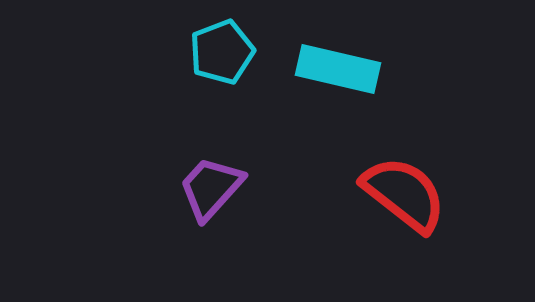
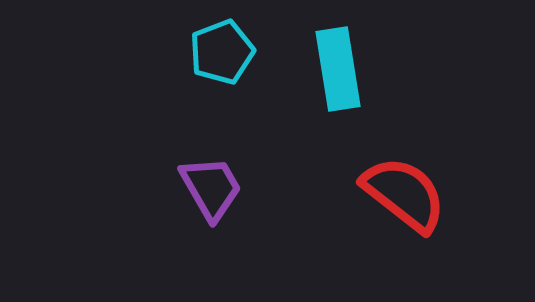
cyan rectangle: rotated 68 degrees clockwise
purple trapezoid: rotated 108 degrees clockwise
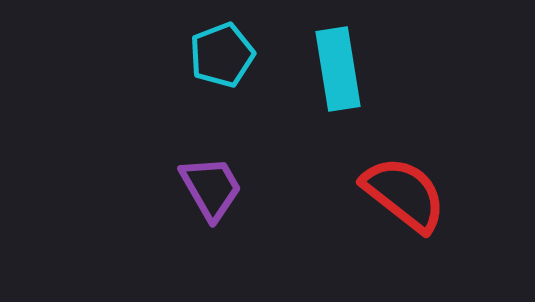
cyan pentagon: moved 3 px down
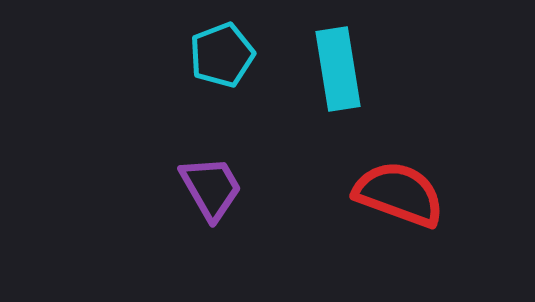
red semicircle: moved 5 px left; rotated 18 degrees counterclockwise
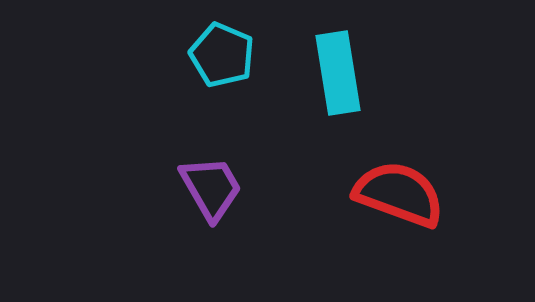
cyan pentagon: rotated 28 degrees counterclockwise
cyan rectangle: moved 4 px down
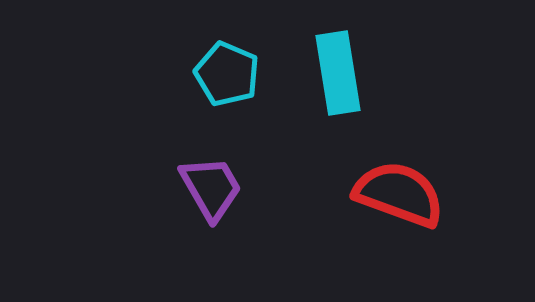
cyan pentagon: moved 5 px right, 19 px down
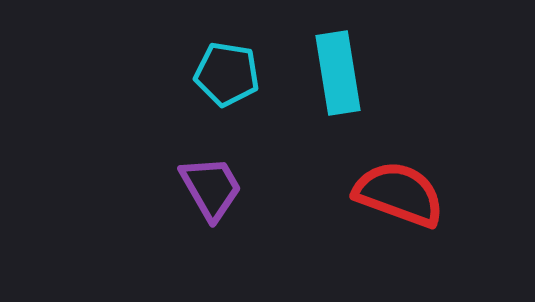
cyan pentagon: rotated 14 degrees counterclockwise
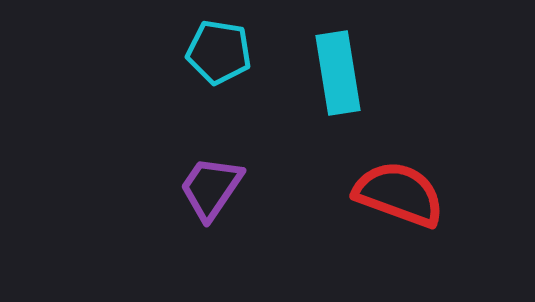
cyan pentagon: moved 8 px left, 22 px up
purple trapezoid: rotated 116 degrees counterclockwise
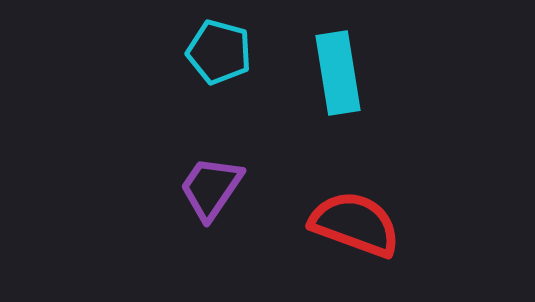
cyan pentagon: rotated 6 degrees clockwise
red semicircle: moved 44 px left, 30 px down
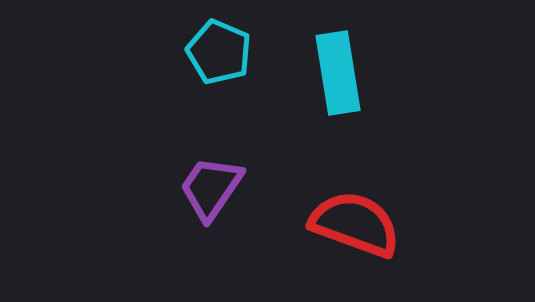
cyan pentagon: rotated 8 degrees clockwise
